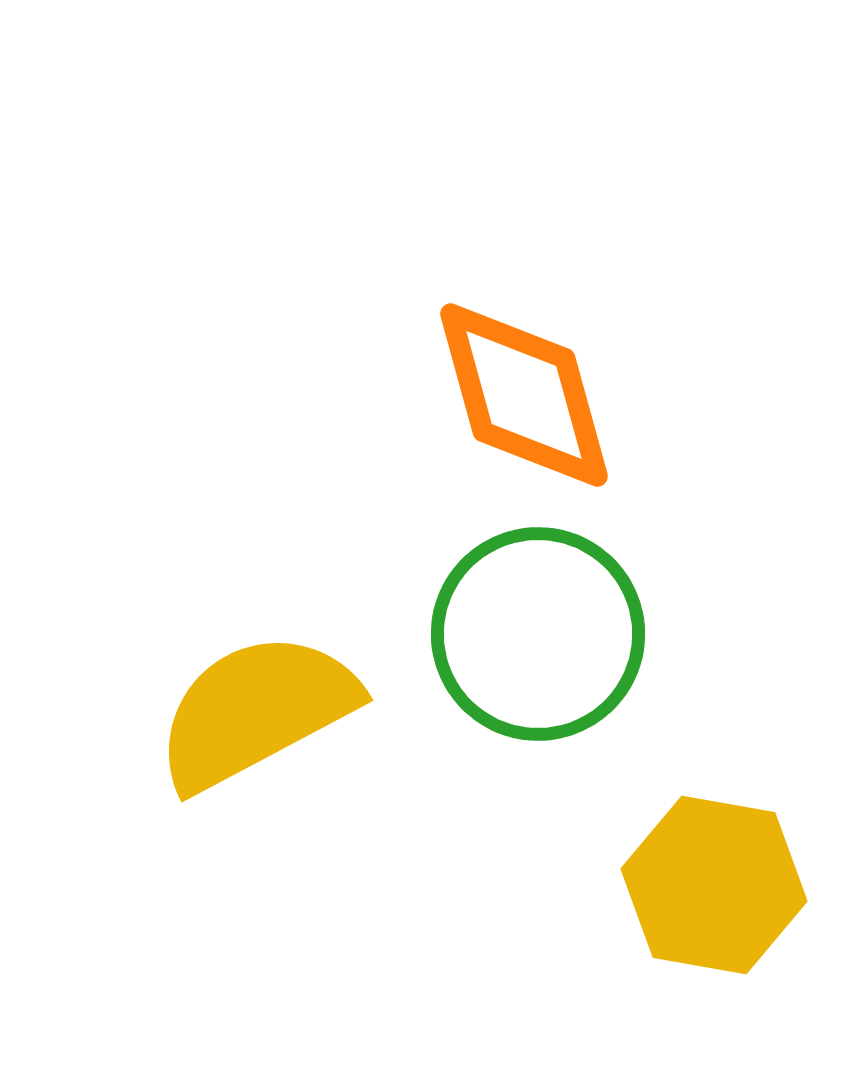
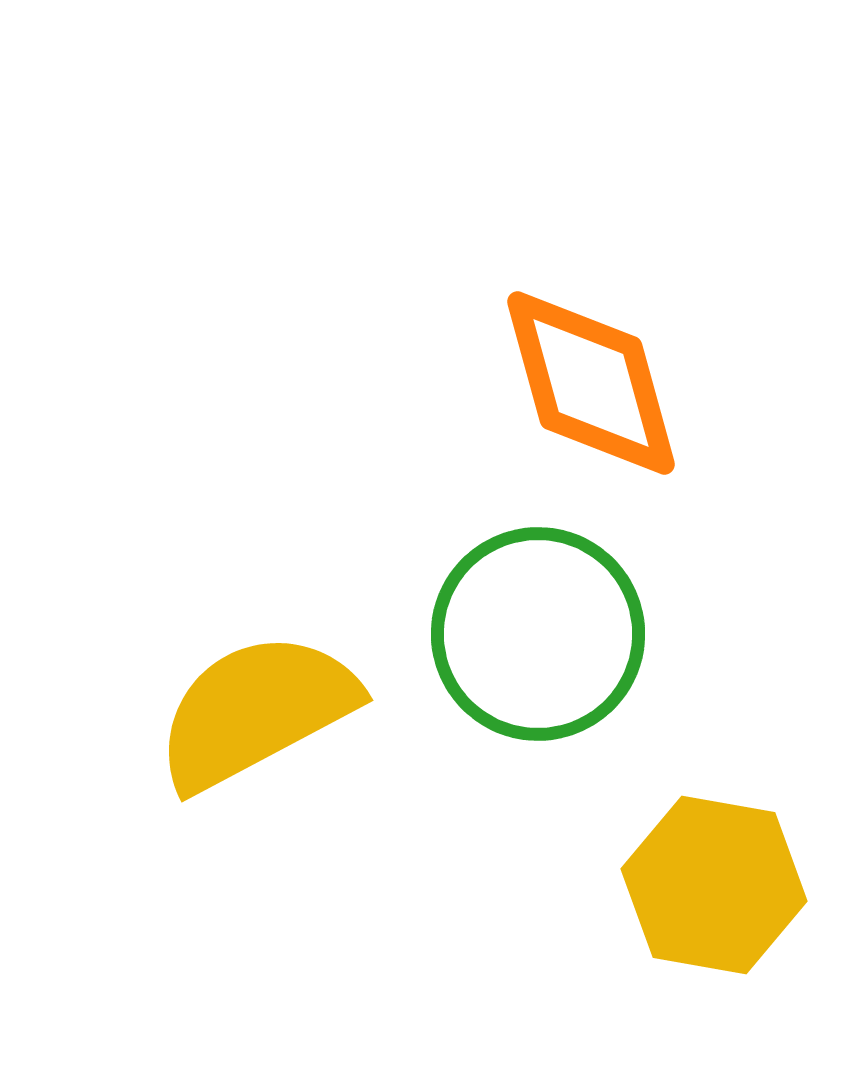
orange diamond: moved 67 px right, 12 px up
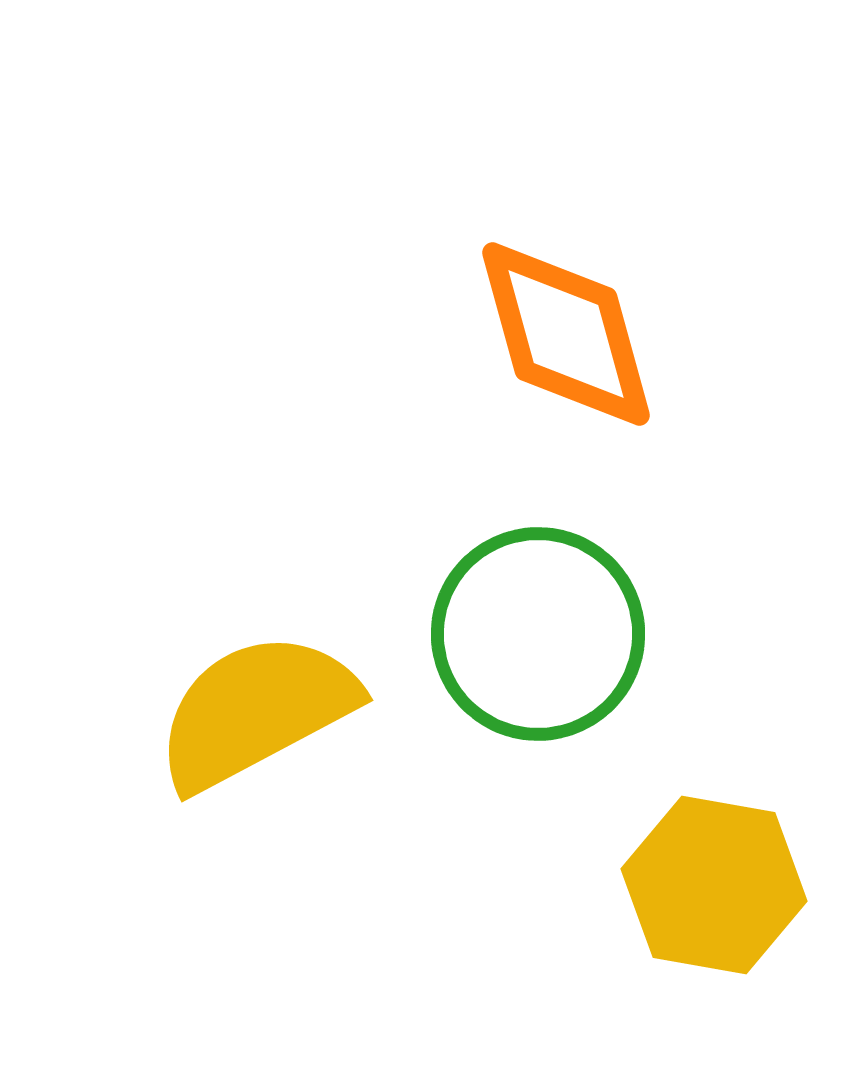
orange diamond: moved 25 px left, 49 px up
